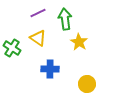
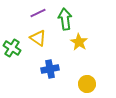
blue cross: rotated 12 degrees counterclockwise
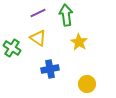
green arrow: moved 1 px right, 4 px up
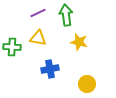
yellow triangle: rotated 24 degrees counterclockwise
yellow star: rotated 18 degrees counterclockwise
green cross: moved 1 px up; rotated 30 degrees counterclockwise
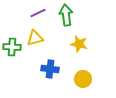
yellow triangle: moved 3 px left; rotated 24 degrees counterclockwise
yellow star: moved 2 px down
blue cross: rotated 18 degrees clockwise
yellow circle: moved 4 px left, 5 px up
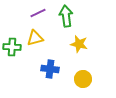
green arrow: moved 1 px down
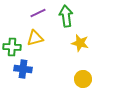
yellow star: moved 1 px right, 1 px up
blue cross: moved 27 px left
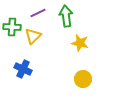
yellow triangle: moved 2 px left, 2 px up; rotated 30 degrees counterclockwise
green cross: moved 20 px up
blue cross: rotated 18 degrees clockwise
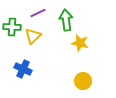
green arrow: moved 4 px down
yellow circle: moved 2 px down
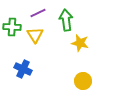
yellow triangle: moved 2 px right, 1 px up; rotated 18 degrees counterclockwise
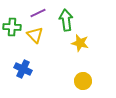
yellow triangle: rotated 12 degrees counterclockwise
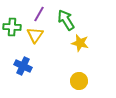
purple line: moved 1 px right, 1 px down; rotated 35 degrees counterclockwise
green arrow: rotated 25 degrees counterclockwise
yellow triangle: rotated 18 degrees clockwise
blue cross: moved 3 px up
yellow circle: moved 4 px left
